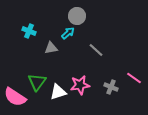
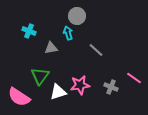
cyan arrow: rotated 64 degrees counterclockwise
green triangle: moved 3 px right, 6 px up
pink semicircle: moved 4 px right
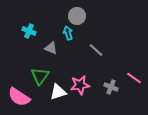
gray triangle: rotated 32 degrees clockwise
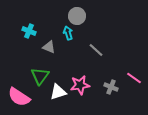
gray triangle: moved 2 px left, 1 px up
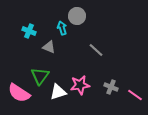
cyan arrow: moved 6 px left, 5 px up
pink line: moved 1 px right, 17 px down
pink semicircle: moved 4 px up
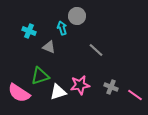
green triangle: rotated 36 degrees clockwise
